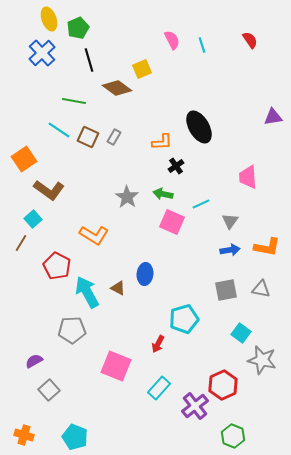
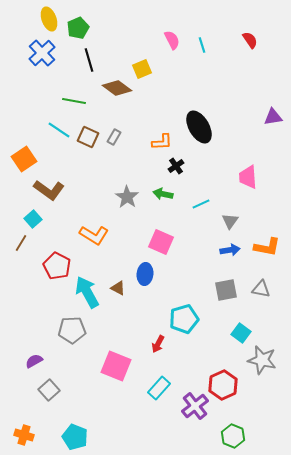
pink square at (172, 222): moved 11 px left, 20 px down
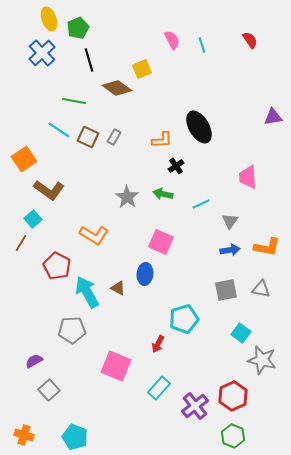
orange L-shape at (162, 142): moved 2 px up
red hexagon at (223, 385): moved 10 px right, 11 px down
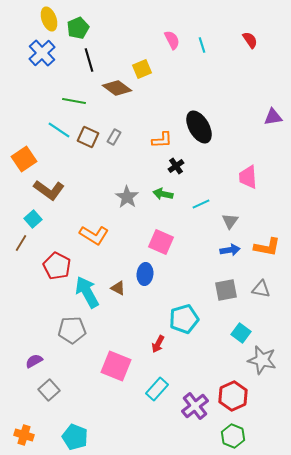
cyan rectangle at (159, 388): moved 2 px left, 1 px down
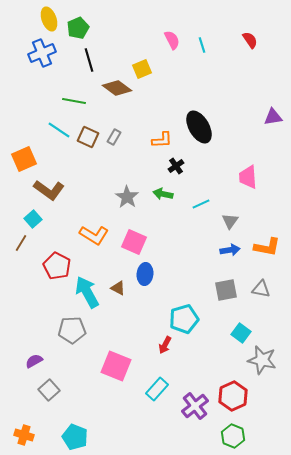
blue cross at (42, 53): rotated 20 degrees clockwise
orange square at (24, 159): rotated 10 degrees clockwise
pink square at (161, 242): moved 27 px left
red arrow at (158, 344): moved 7 px right, 1 px down
